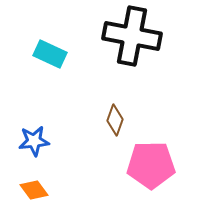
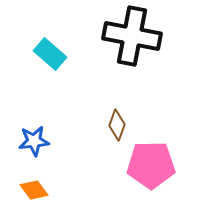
cyan rectangle: rotated 16 degrees clockwise
brown diamond: moved 2 px right, 5 px down
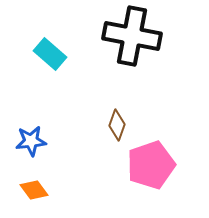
blue star: moved 3 px left
pink pentagon: rotated 18 degrees counterclockwise
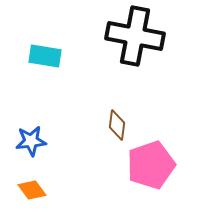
black cross: moved 3 px right
cyan rectangle: moved 5 px left, 2 px down; rotated 32 degrees counterclockwise
brown diamond: rotated 12 degrees counterclockwise
orange diamond: moved 2 px left
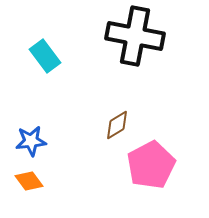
cyan rectangle: rotated 44 degrees clockwise
brown diamond: rotated 52 degrees clockwise
pink pentagon: rotated 9 degrees counterclockwise
orange diamond: moved 3 px left, 9 px up
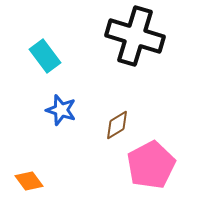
black cross: rotated 6 degrees clockwise
blue star: moved 30 px right, 31 px up; rotated 24 degrees clockwise
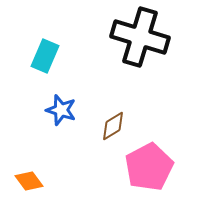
black cross: moved 5 px right, 1 px down
cyan rectangle: rotated 60 degrees clockwise
brown diamond: moved 4 px left, 1 px down
pink pentagon: moved 2 px left, 2 px down
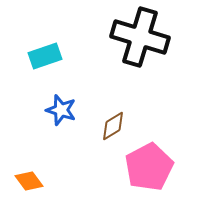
cyan rectangle: rotated 48 degrees clockwise
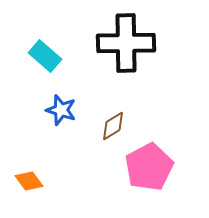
black cross: moved 14 px left, 6 px down; rotated 18 degrees counterclockwise
cyan rectangle: rotated 60 degrees clockwise
